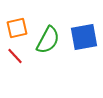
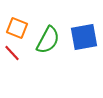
orange square: rotated 35 degrees clockwise
red line: moved 3 px left, 3 px up
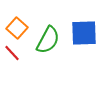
orange square: rotated 20 degrees clockwise
blue square: moved 4 px up; rotated 8 degrees clockwise
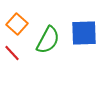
orange square: moved 4 px up
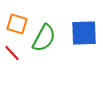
orange square: rotated 25 degrees counterclockwise
green semicircle: moved 4 px left, 2 px up
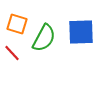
blue square: moved 3 px left, 1 px up
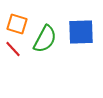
green semicircle: moved 1 px right, 1 px down
red line: moved 1 px right, 4 px up
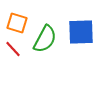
orange square: moved 1 px up
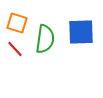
green semicircle: rotated 20 degrees counterclockwise
red line: moved 2 px right
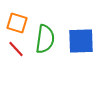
blue square: moved 9 px down
red line: moved 1 px right
